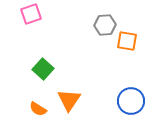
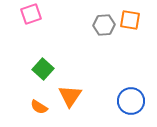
gray hexagon: moved 1 px left
orange square: moved 3 px right, 21 px up
orange triangle: moved 1 px right, 4 px up
orange semicircle: moved 1 px right, 2 px up
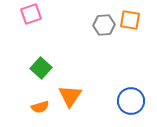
green square: moved 2 px left, 1 px up
orange semicircle: moved 1 px right; rotated 48 degrees counterclockwise
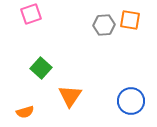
orange semicircle: moved 15 px left, 5 px down
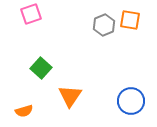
gray hexagon: rotated 20 degrees counterclockwise
orange semicircle: moved 1 px left, 1 px up
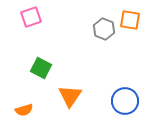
pink square: moved 3 px down
gray hexagon: moved 4 px down; rotated 15 degrees counterclockwise
green square: rotated 15 degrees counterclockwise
blue circle: moved 6 px left
orange semicircle: moved 1 px up
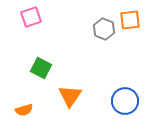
orange square: rotated 15 degrees counterclockwise
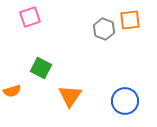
pink square: moved 1 px left
orange semicircle: moved 12 px left, 19 px up
